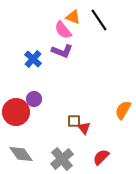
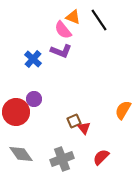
purple L-shape: moved 1 px left
brown square: rotated 24 degrees counterclockwise
gray cross: rotated 20 degrees clockwise
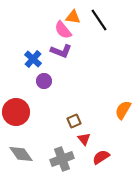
orange triangle: rotated 14 degrees counterclockwise
purple circle: moved 10 px right, 18 px up
red triangle: moved 11 px down
red semicircle: rotated 12 degrees clockwise
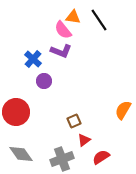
red triangle: moved 1 px down; rotated 32 degrees clockwise
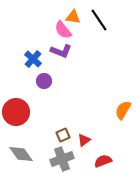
brown square: moved 11 px left, 14 px down
red semicircle: moved 2 px right, 4 px down; rotated 12 degrees clockwise
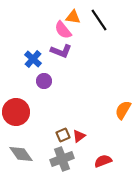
red triangle: moved 5 px left, 4 px up
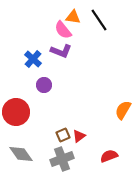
purple circle: moved 4 px down
red semicircle: moved 6 px right, 5 px up
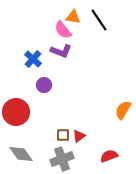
brown square: rotated 24 degrees clockwise
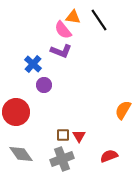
blue cross: moved 5 px down
red triangle: rotated 24 degrees counterclockwise
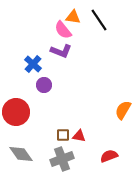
red triangle: rotated 48 degrees counterclockwise
